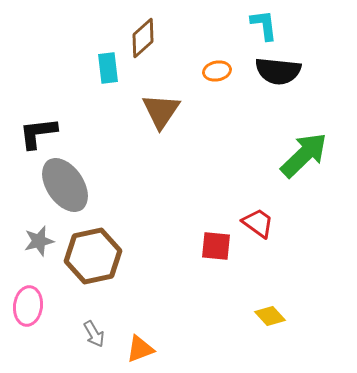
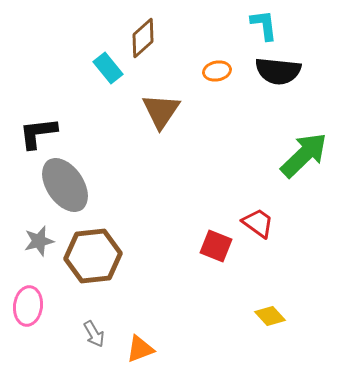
cyan rectangle: rotated 32 degrees counterclockwise
red square: rotated 16 degrees clockwise
brown hexagon: rotated 6 degrees clockwise
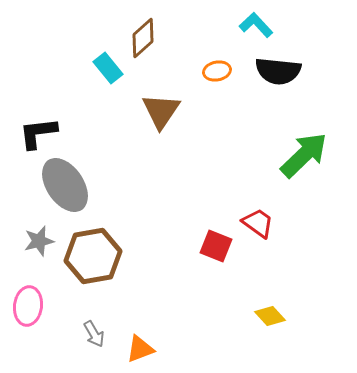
cyan L-shape: moved 8 px left; rotated 36 degrees counterclockwise
brown hexagon: rotated 4 degrees counterclockwise
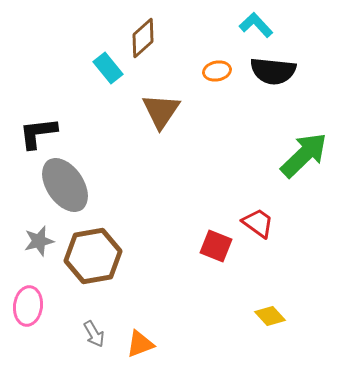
black semicircle: moved 5 px left
orange triangle: moved 5 px up
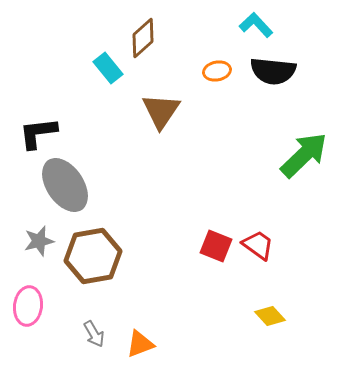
red trapezoid: moved 22 px down
